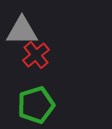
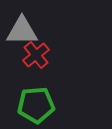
green pentagon: rotated 12 degrees clockwise
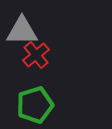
green pentagon: moved 1 px left; rotated 12 degrees counterclockwise
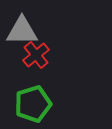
green pentagon: moved 2 px left, 1 px up
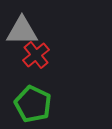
green pentagon: rotated 30 degrees counterclockwise
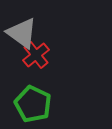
gray triangle: moved 2 px down; rotated 36 degrees clockwise
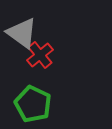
red cross: moved 4 px right
